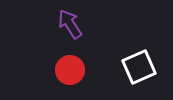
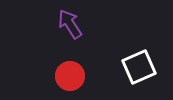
red circle: moved 6 px down
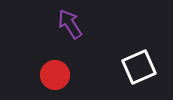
red circle: moved 15 px left, 1 px up
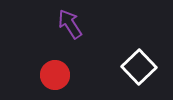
white square: rotated 20 degrees counterclockwise
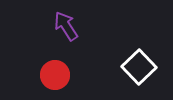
purple arrow: moved 4 px left, 2 px down
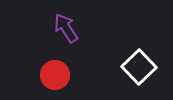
purple arrow: moved 2 px down
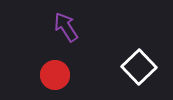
purple arrow: moved 1 px up
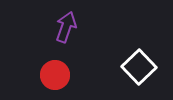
purple arrow: rotated 52 degrees clockwise
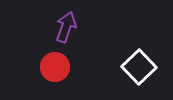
red circle: moved 8 px up
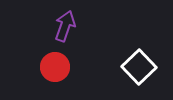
purple arrow: moved 1 px left, 1 px up
